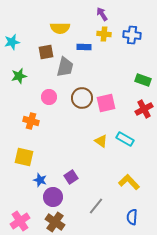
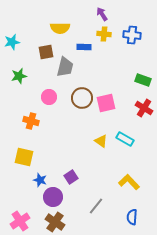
red cross: moved 1 px up; rotated 30 degrees counterclockwise
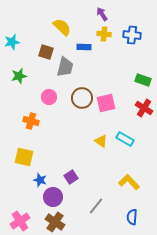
yellow semicircle: moved 2 px right, 1 px up; rotated 138 degrees counterclockwise
brown square: rotated 28 degrees clockwise
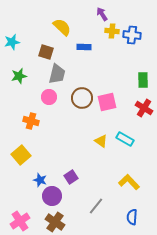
yellow cross: moved 8 px right, 3 px up
gray trapezoid: moved 8 px left, 7 px down
green rectangle: rotated 70 degrees clockwise
pink square: moved 1 px right, 1 px up
yellow square: moved 3 px left, 2 px up; rotated 36 degrees clockwise
purple circle: moved 1 px left, 1 px up
